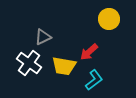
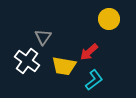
gray triangle: rotated 30 degrees counterclockwise
white cross: moved 2 px left, 2 px up
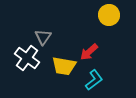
yellow circle: moved 4 px up
white cross: moved 3 px up
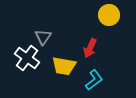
red arrow: moved 1 px right, 4 px up; rotated 24 degrees counterclockwise
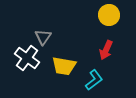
red arrow: moved 16 px right, 2 px down
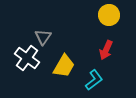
yellow trapezoid: rotated 70 degrees counterclockwise
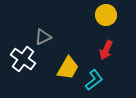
yellow circle: moved 3 px left
gray triangle: rotated 30 degrees clockwise
white cross: moved 4 px left, 1 px down
yellow trapezoid: moved 4 px right, 2 px down
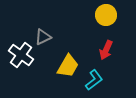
white cross: moved 2 px left, 4 px up
yellow trapezoid: moved 2 px up
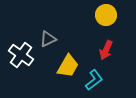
gray triangle: moved 5 px right, 2 px down
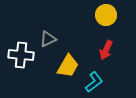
white cross: rotated 30 degrees counterclockwise
cyan L-shape: moved 2 px down
